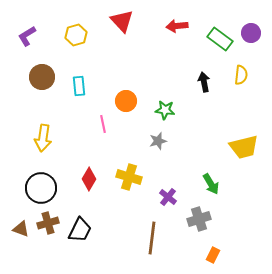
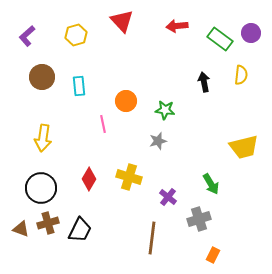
purple L-shape: rotated 10 degrees counterclockwise
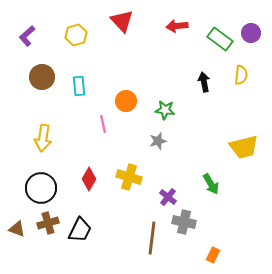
gray cross: moved 15 px left, 3 px down; rotated 30 degrees clockwise
brown triangle: moved 4 px left
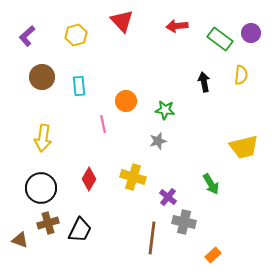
yellow cross: moved 4 px right
brown triangle: moved 3 px right, 11 px down
orange rectangle: rotated 21 degrees clockwise
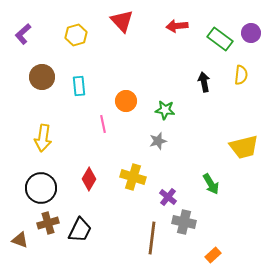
purple L-shape: moved 4 px left, 2 px up
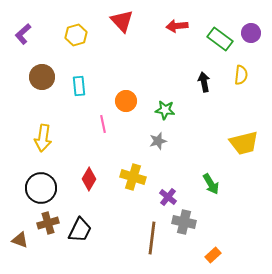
yellow trapezoid: moved 4 px up
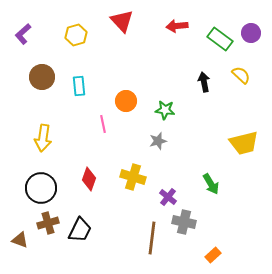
yellow semicircle: rotated 54 degrees counterclockwise
red diamond: rotated 10 degrees counterclockwise
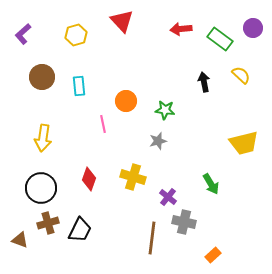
red arrow: moved 4 px right, 3 px down
purple circle: moved 2 px right, 5 px up
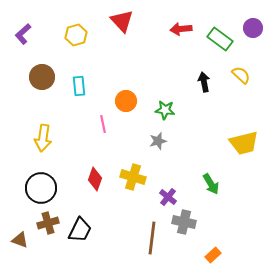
red diamond: moved 6 px right
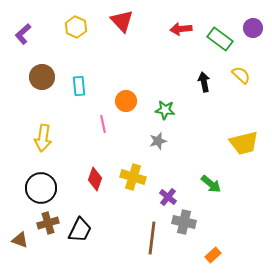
yellow hexagon: moved 8 px up; rotated 20 degrees counterclockwise
green arrow: rotated 20 degrees counterclockwise
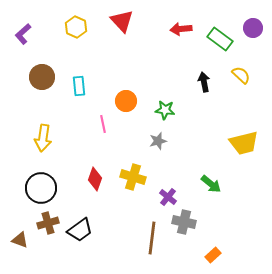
black trapezoid: rotated 28 degrees clockwise
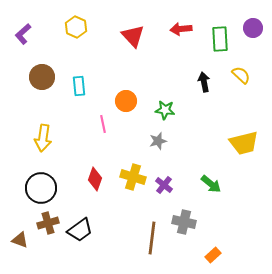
red triangle: moved 11 px right, 15 px down
green rectangle: rotated 50 degrees clockwise
purple cross: moved 4 px left, 12 px up
